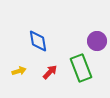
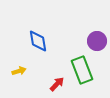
green rectangle: moved 1 px right, 2 px down
red arrow: moved 7 px right, 12 px down
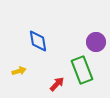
purple circle: moved 1 px left, 1 px down
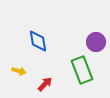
yellow arrow: rotated 32 degrees clockwise
red arrow: moved 12 px left
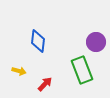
blue diamond: rotated 15 degrees clockwise
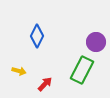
blue diamond: moved 1 px left, 5 px up; rotated 20 degrees clockwise
green rectangle: rotated 48 degrees clockwise
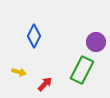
blue diamond: moved 3 px left
yellow arrow: moved 1 px down
